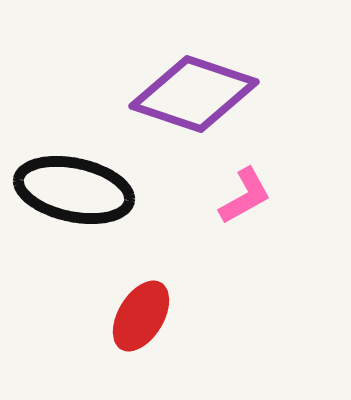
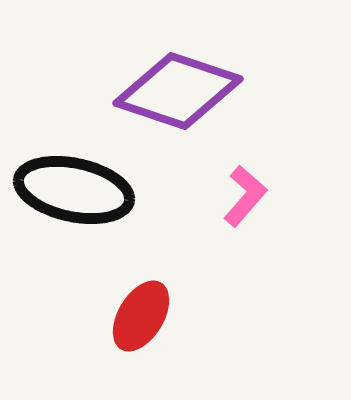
purple diamond: moved 16 px left, 3 px up
pink L-shape: rotated 20 degrees counterclockwise
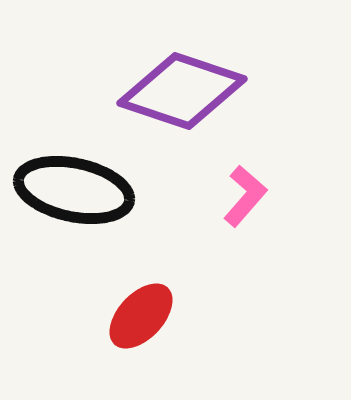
purple diamond: moved 4 px right
red ellipse: rotated 12 degrees clockwise
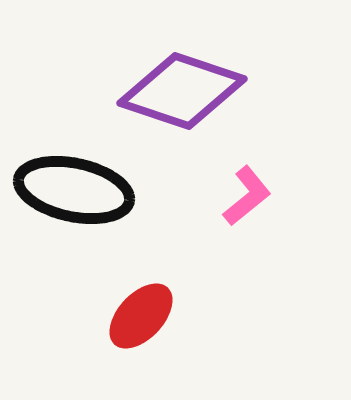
pink L-shape: moved 2 px right; rotated 10 degrees clockwise
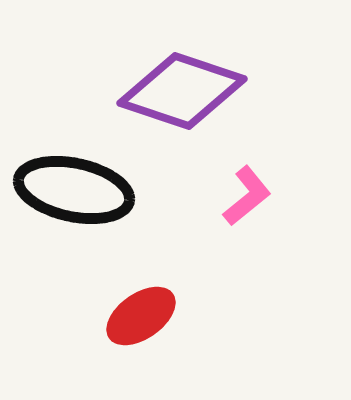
red ellipse: rotated 12 degrees clockwise
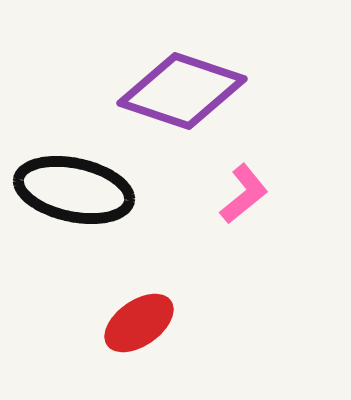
pink L-shape: moved 3 px left, 2 px up
red ellipse: moved 2 px left, 7 px down
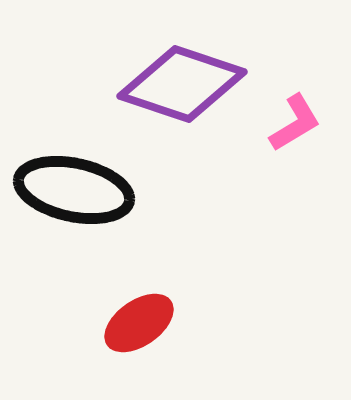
purple diamond: moved 7 px up
pink L-shape: moved 51 px right, 71 px up; rotated 8 degrees clockwise
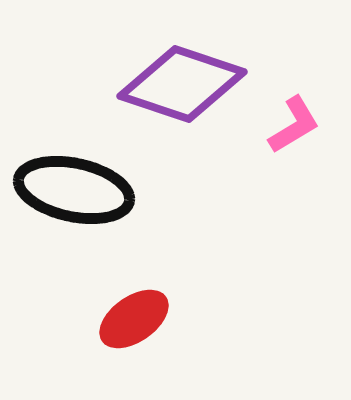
pink L-shape: moved 1 px left, 2 px down
red ellipse: moved 5 px left, 4 px up
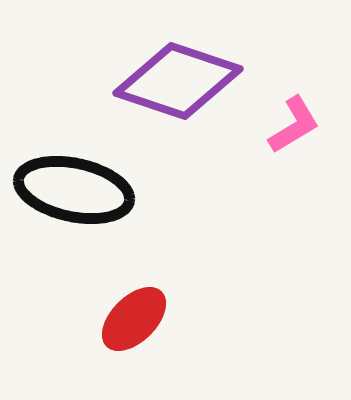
purple diamond: moved 4 px left, 3 px up
red ellipse: rotated 10 degrees counterclockwise
